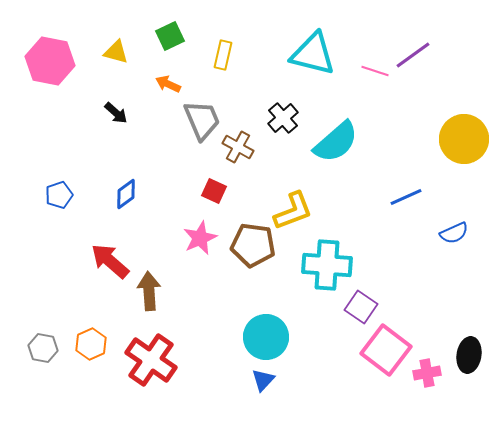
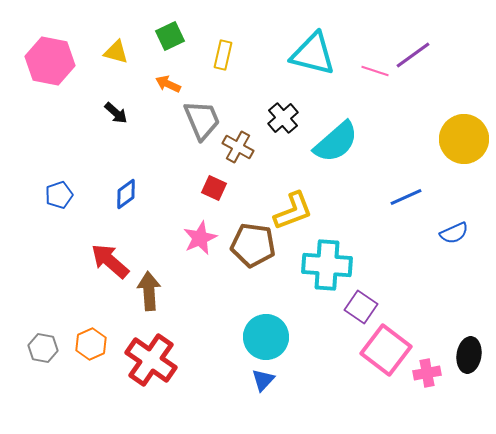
red square: moved 3 px up
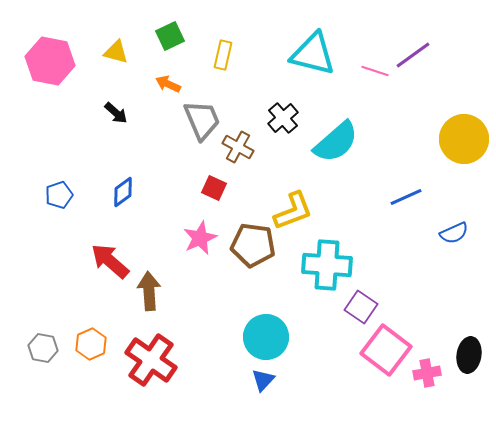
blue diamond: moved 3 px left, 2 px up
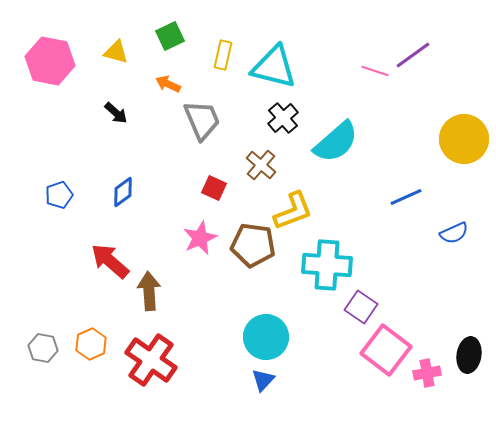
cyan triangle: moved 39 px left, 13 px down
brown cross: moved 23 px right, 18 px down; rotated 12 degrees clockwise
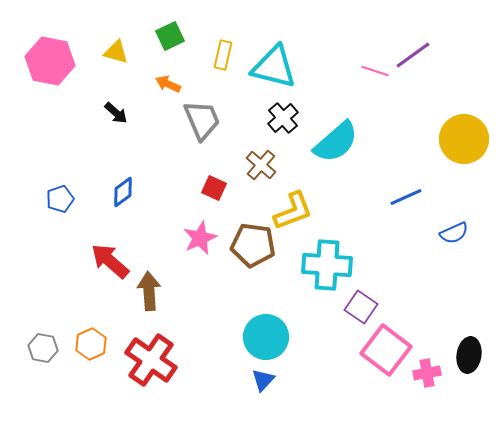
blue pentagon: moved 1 px right, 4 px down
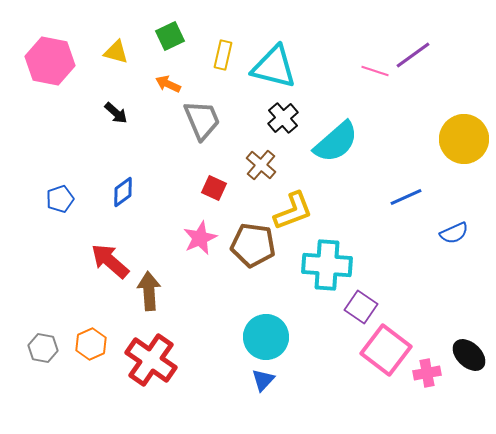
black ellipse: rotated 56 degrees counterclockwise
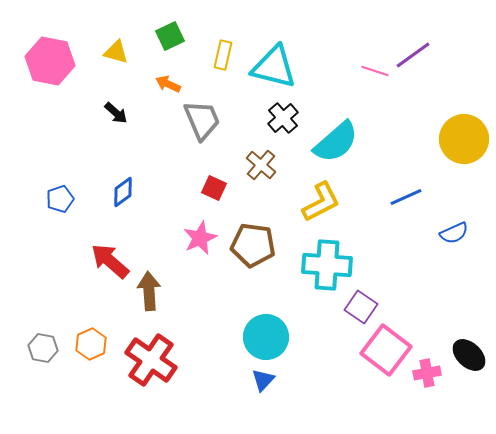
yellow L-shape: moved 28 px right, 9 px up; rotated 6 degrees counterclockwise
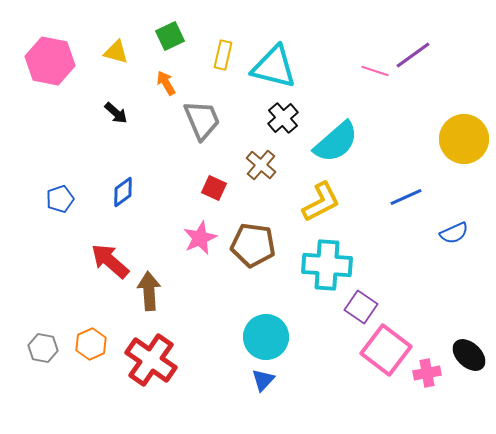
orange arrow: moved 2 px left, 1 px up; rotated 35 degrees clockwise
